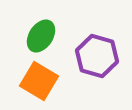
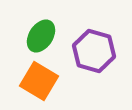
purple hexagon: moved 3 px left, 5 px up
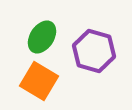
green ellipse: moved 1 px right, 1 px down
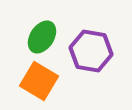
purple hexagon: moved 3 px left; rotated 6 degrees counterclockwise
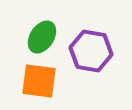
orange square: rotated 24 degrees counterclockwise
